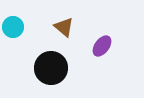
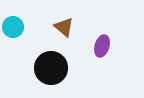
purple ellipse: rotated 20 degrees counterclockwise
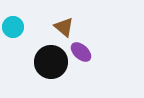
purple ellipse: moved 21 px left, 6 px down; rotated 65 degrees counterclockwise
black circle: moved 6 px up
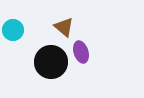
cyan circle: moved 3 px down
purple ellipse: rotated 30 degrees clockwise
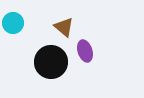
cyan circle: moved 7 px up
purple ellipse: moved 4 px right, 1 px up
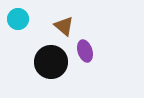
cyan circle: moved 5 px right, 4 px up
brown triangle: moved 1 px up
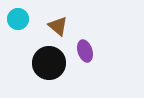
brown triangle: moved 6 px left
black circle: moved 2 px left, 1 px down
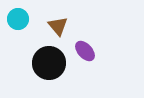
brown triangle: rotated 10 degrees clockwise
purple ellipse: rotated 25 degrees counterclockwise
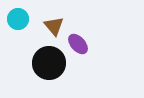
brown triangle: moved 4 px left
purple ellipse: moved 7 px left, 7 px up
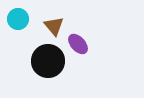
black circle: moved 1 px left, 2 px up
